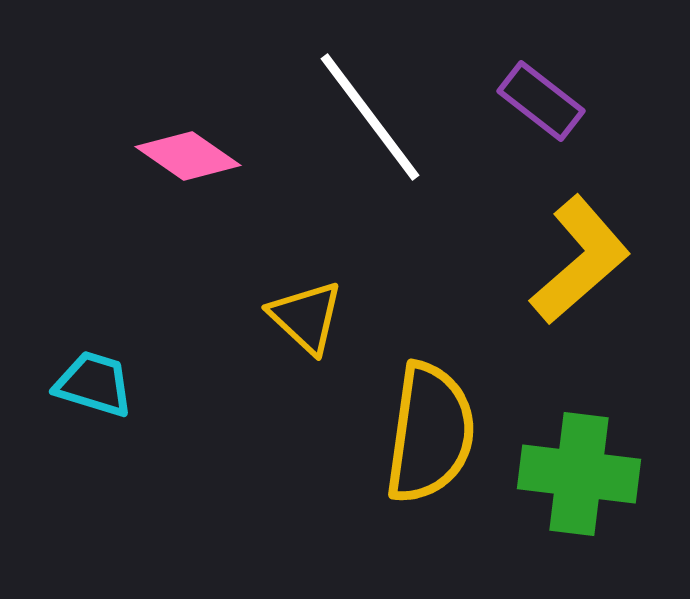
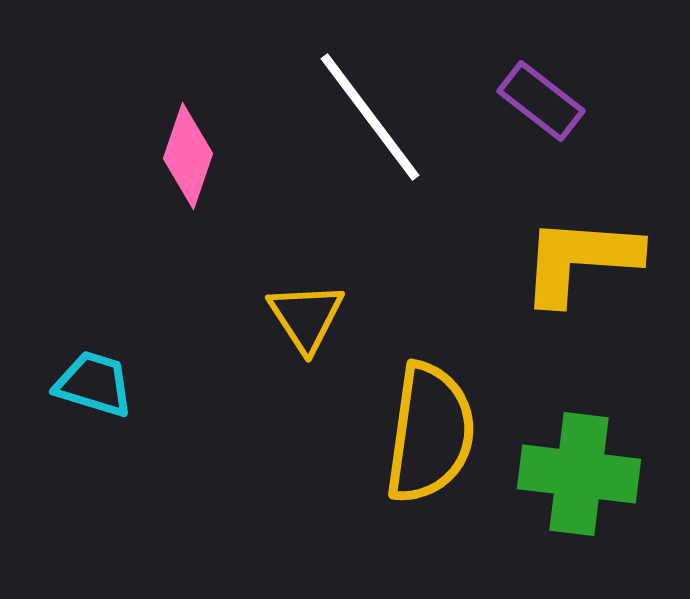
pink diamond: rotated 74 degrees clockwise
yellow L-shape: rotated 135 degrees counterclockwise
yellow triangle: rotated 14 degrees clockwise
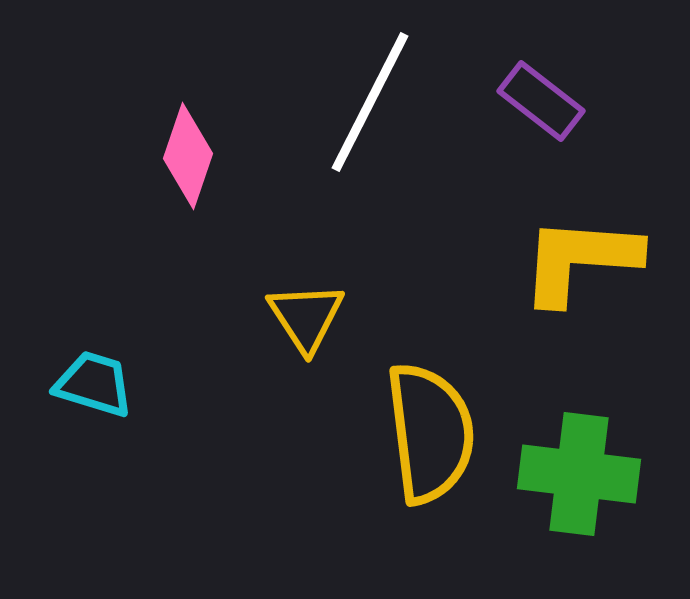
white line: moved 15 px up; rotated 64 degrees clockwise
yellow semicircle: rotated 15 degrees counterclockwise
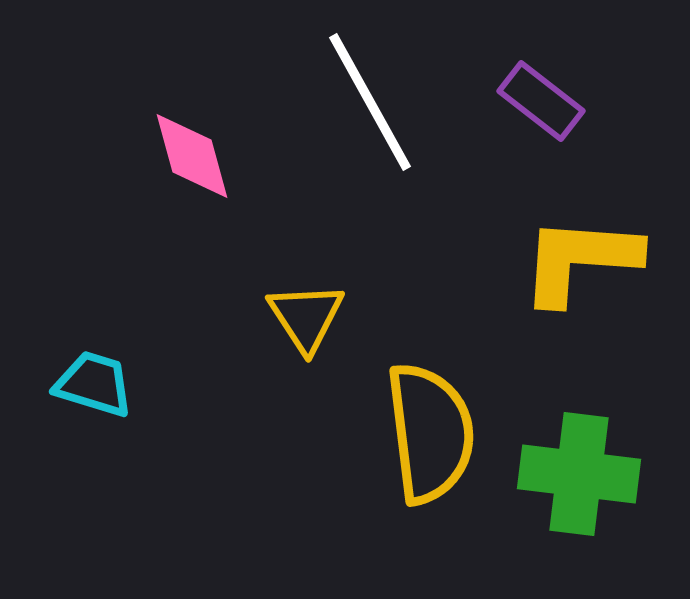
white line: rotated 56 degrees counterclockwise
pink diamond: moved 4 px right; rotated 34 degrees counterclockwise
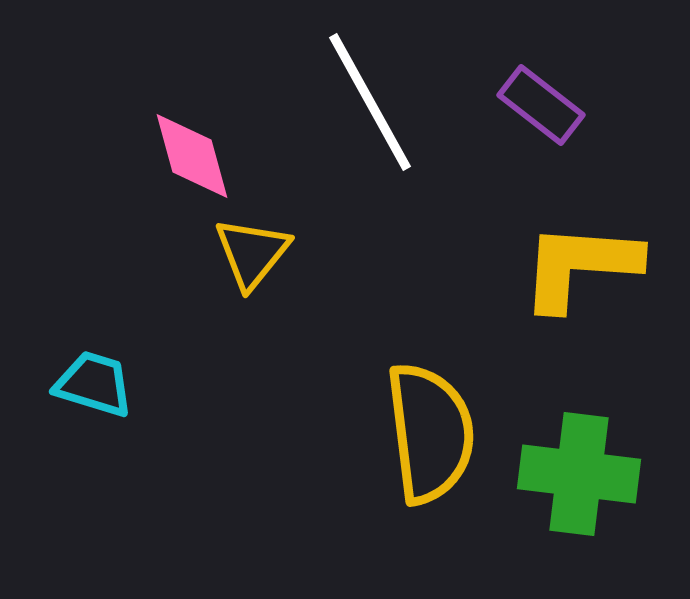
purple rectangle: moved 4 px down
yellow L-shape: moved 6 px down
yellow triangle: moved 54 px left, 64 px up; rotated 12 degrees clockwise
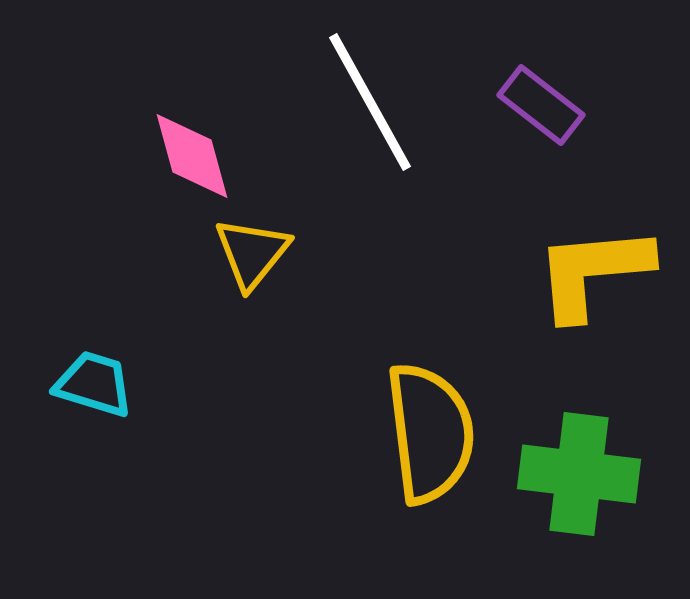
yellow L-shape: moved 13 px right, 6 px down; rotated 9 degrees counterclockwise
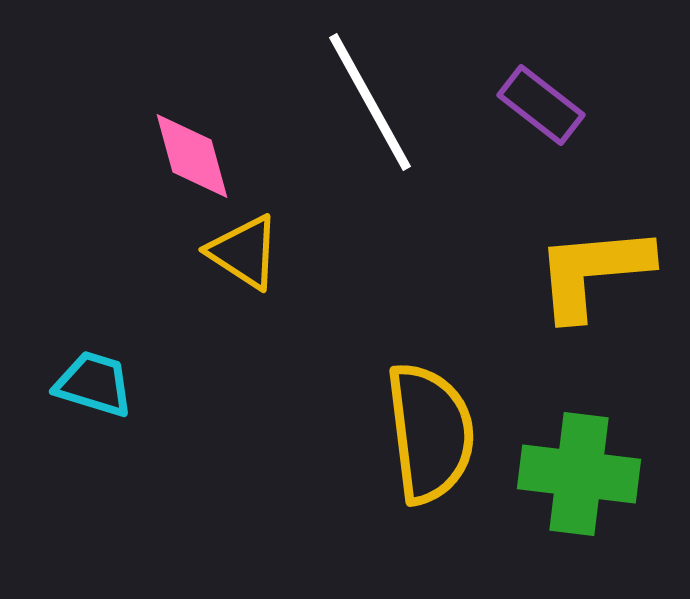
yellow triangle: moved 8 px left, 1 px up; rotated 36 degrees counterclockwise
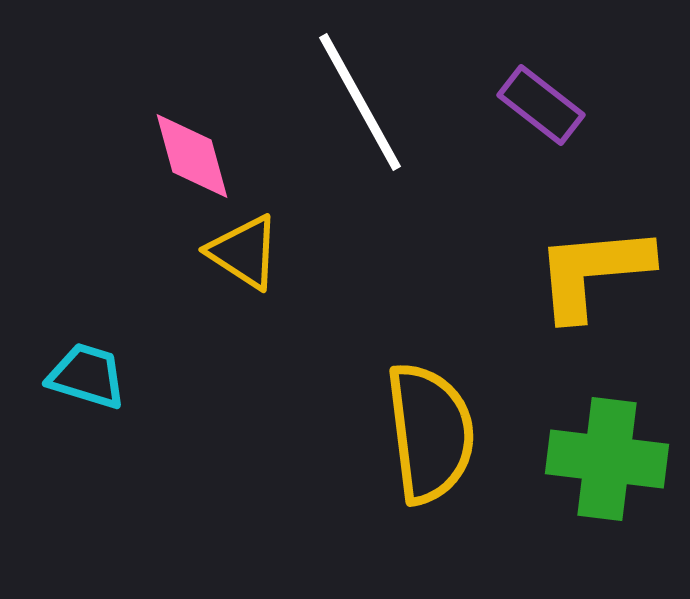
white line: moved 10 px left
cyan trapezoid: moved 7 px left, 8 px up
green cross: moved 28 px right, 15 px up
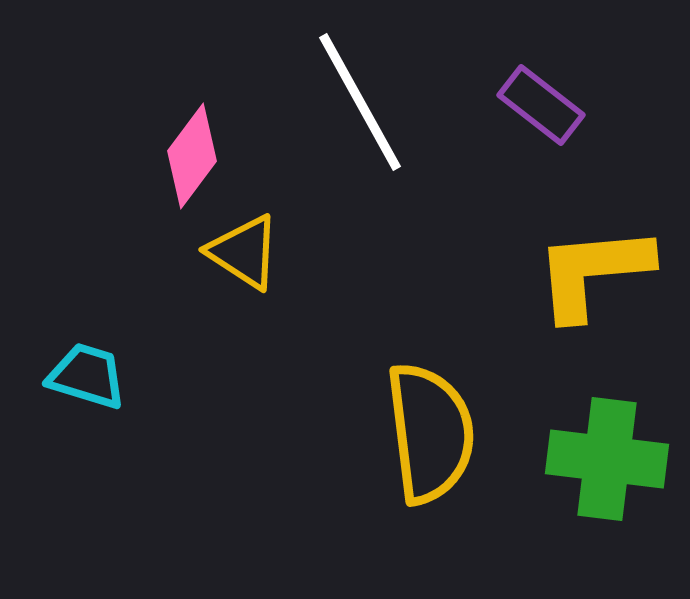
pink diamond: rotated 52 degrees clockwise
